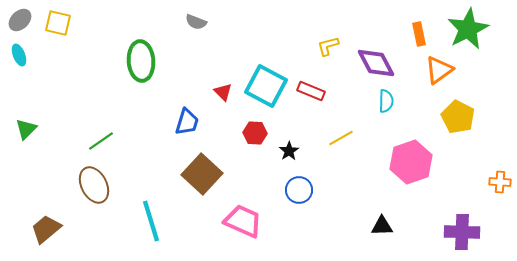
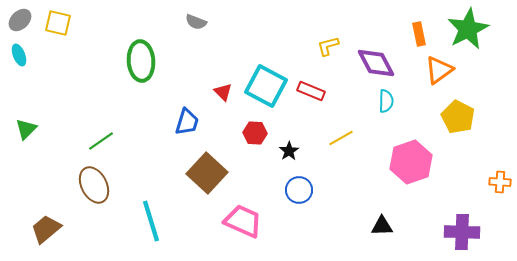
brown square: moved 5 px right, 1 px up
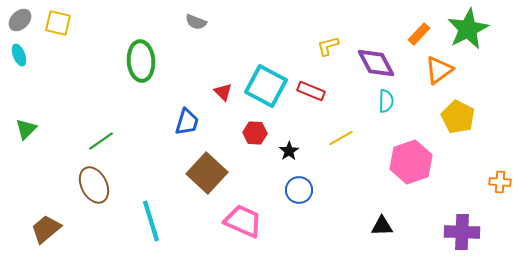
orange rectangle: rotated 55 degrees clockwise
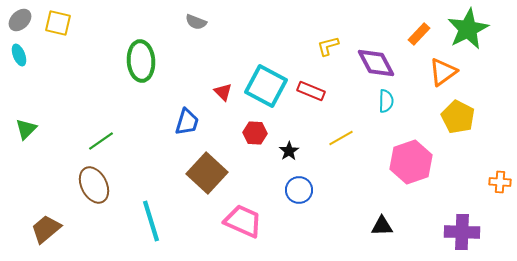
orange triangle: moved 4 px right, 2 px down
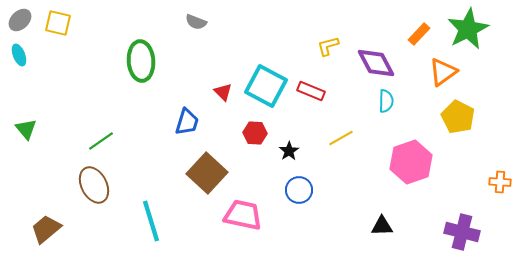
green triangle: rotated 25 degrees counterclockwise
pink trapezoid: moved 6 px up; rotated 12 degrees counterclockwise
purple cross: rotated 12 degrees clockwise
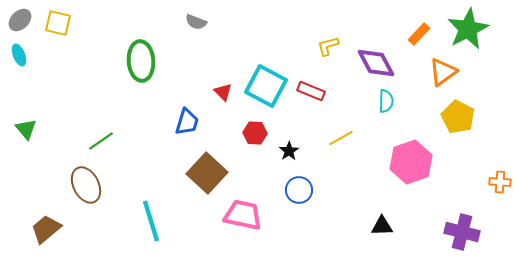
brown ellipse: moved 8 px left
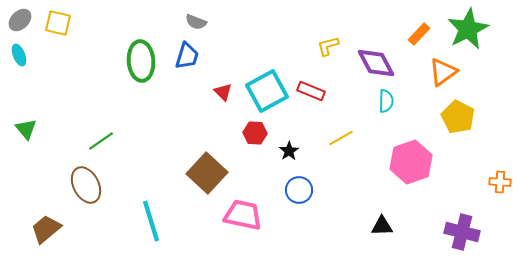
cyan square: moved 1 px right, 5 px down; rotated 33 degrees clockwise
blue trapezoid: moved 66 px up
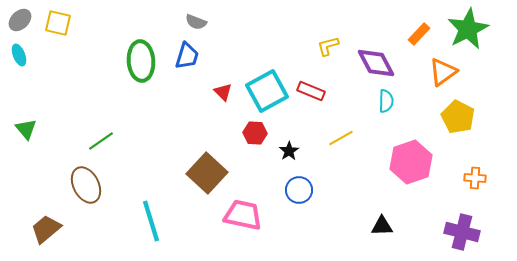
orange cross: moved 25 px left, 4 px up
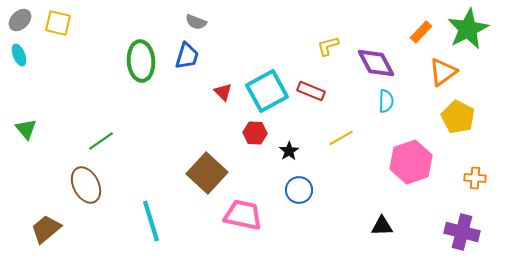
orange rectangle: moved 2 px right, 2 px up
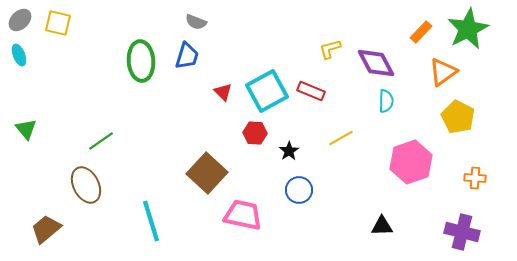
yellow L-shape: moved 2 px right, 3 px down
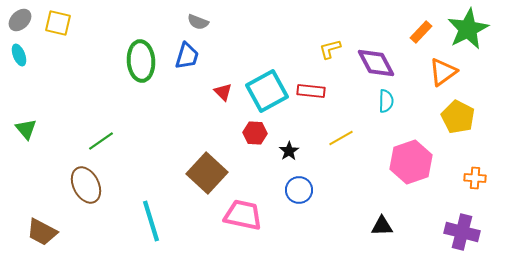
gray semicircle: moved 2 px right
red rectangle: rotated 16 degrees counterclockwise
brown trapezoid: moved 4 px left, 3 px down; rotated 112 degrees counterclockwise
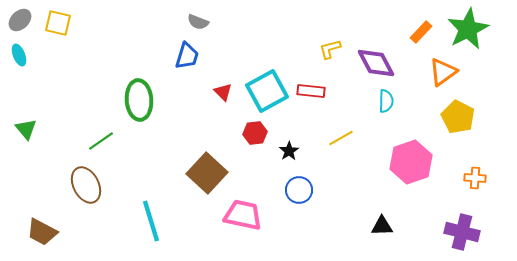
green ellipse: moved 2 px left, 39 px down
red hexagon: rotated 10 degrees counterclockwise
